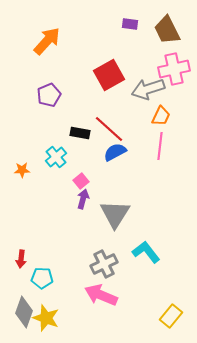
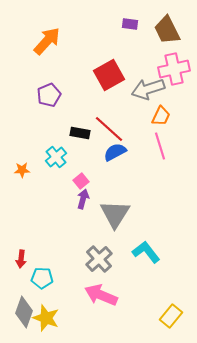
pink line: rotated 24 degrees counterclockwise
gray cross: moved 5 px left, 5 px up; rotated 16 degrees counterclockwise
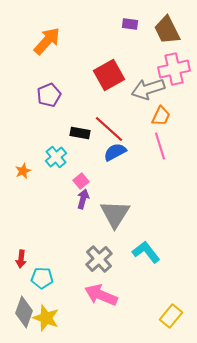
orange star: moved 1 px right, 1 px down; rotated 21 degrees counterclockwise
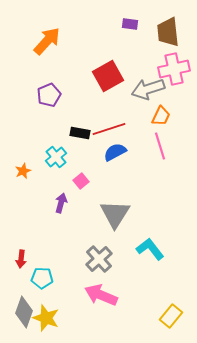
brown trapezoid: moved 1 px right, 2 px down; rotated 20 degrees clockwise
red square: moved 1 px left, 1 px down
red line: rotated 60 degrees counterclockwise
purple arrow: moved 22 px left, 4 px down
cyan L-shape: moved 4 px right, 3 px up
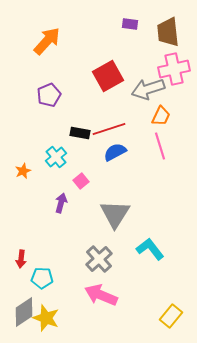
gray diamond: rotated 36 degrees clockwise
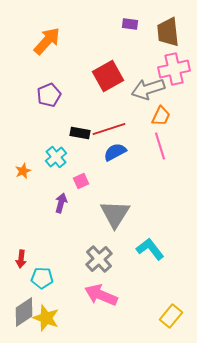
pink square: rotated 14 degrees clockwise
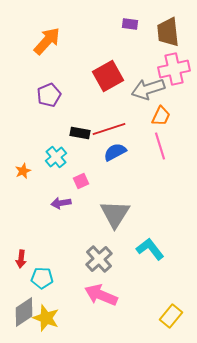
purple arrow: rotated 114 degrees counterclockwise
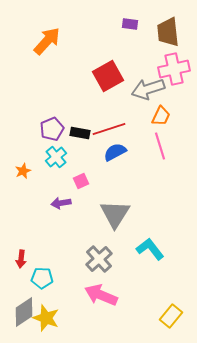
purple pentagon: moved 3 px right, 34 px down
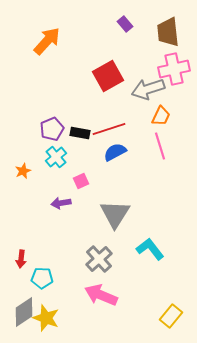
purple rectangle: moved 5 px left; rotated 42 degrees clockwise
